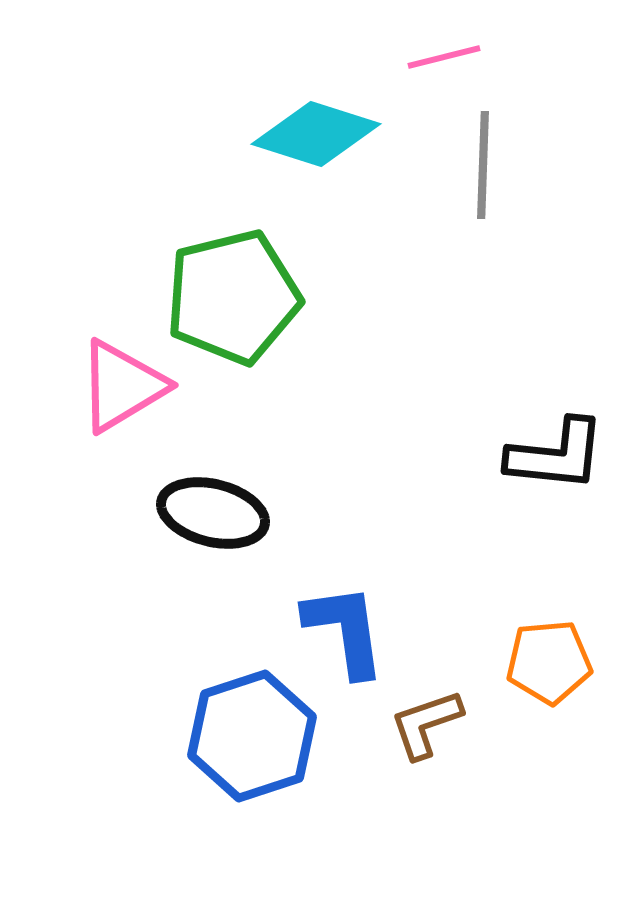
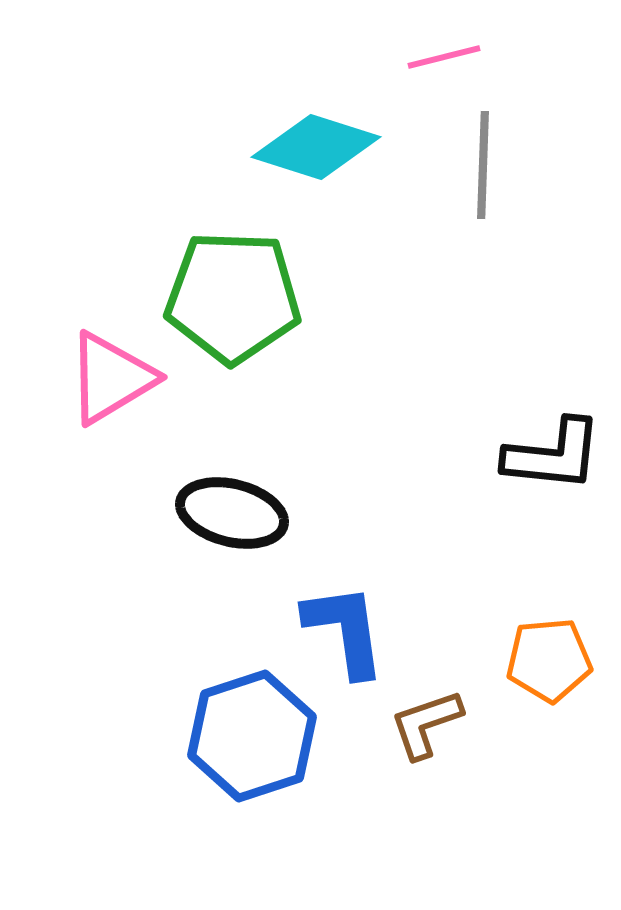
cyan diamond: moved 13 px down
green pentagon: rotated 16 degrees clockwise
pink triangle: moved 11 px left, 8 px up
black L-shape: moved 3 px left
black ellipse: moved 19 px right
orange pentagon: moved 2 px up
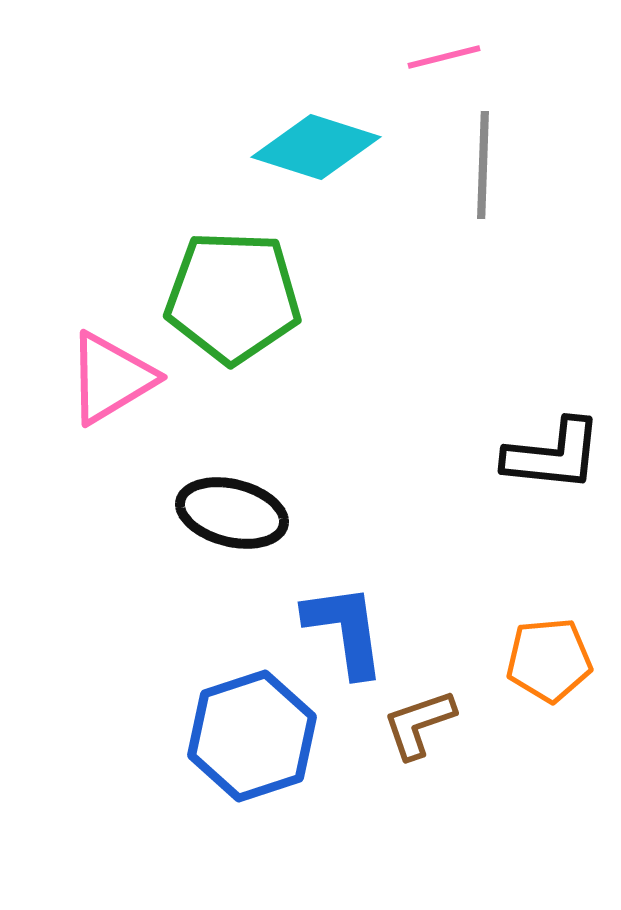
brown L-shape: moved 7 px left
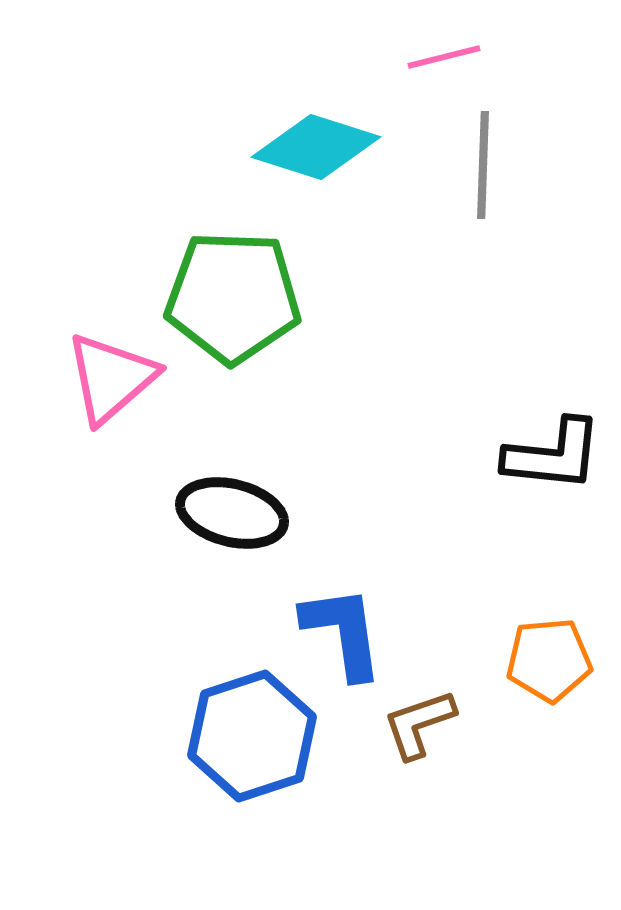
pink triangle: rotated 10 degrees counterclockwise
blue L-shape: moved 2 px left, 2 px down
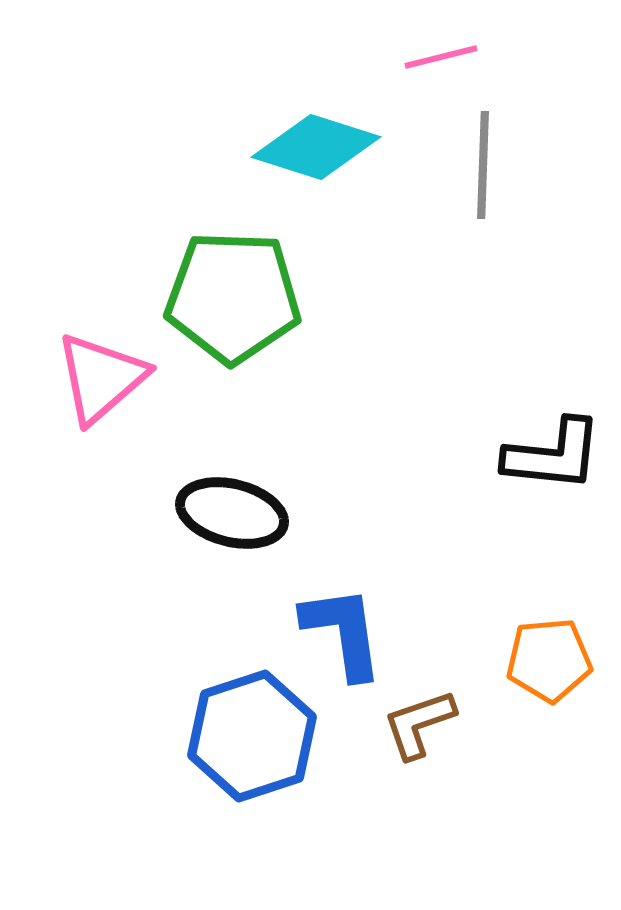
pink line: moved 3 px left
pink triangle: moved 10 px left
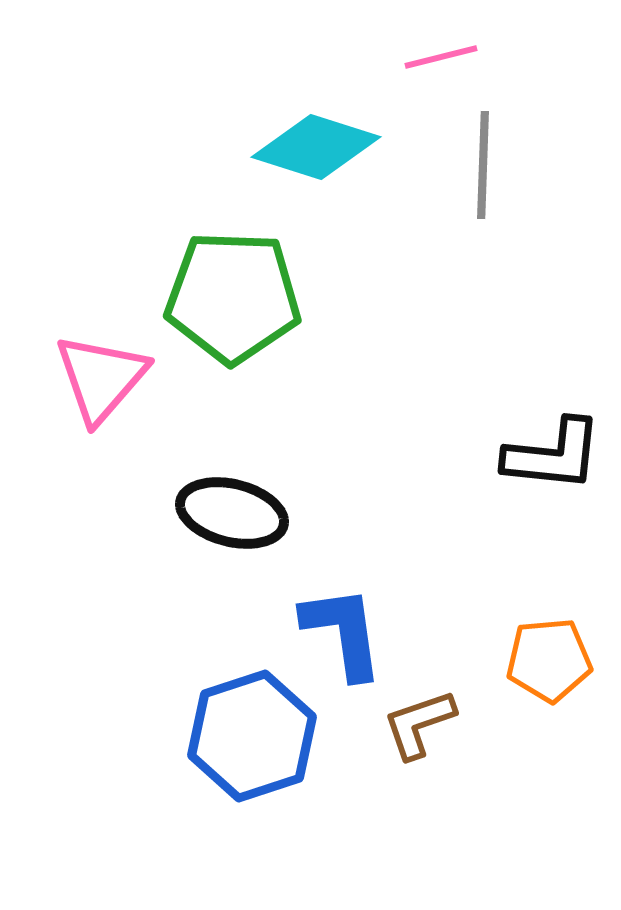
pink triangle: rotated 8 degrees counterclockwise
